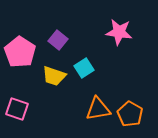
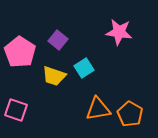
pink square: moved 1 px left, 1 px down
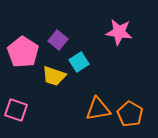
pink pentagon: moved 3 px right
cyan square: moved 5 px left, 6 px up
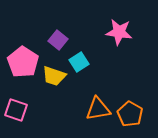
pink pentagon: moved 10 px down
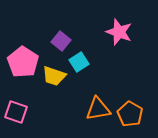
pink star: rotated 12 degrees clockwise
purple square: moved 3 px right, 1 px down
pink square: moved 2 px down
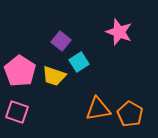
pink pentagon: moved 3 px left, 9 px down
pink square: moved 1 px right
